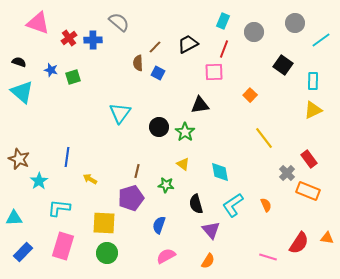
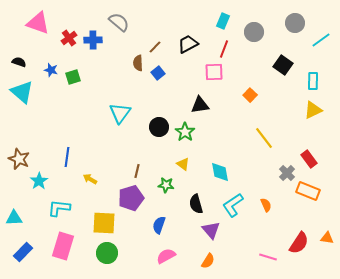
blue square at (158, 73): rotated 24 degrees clockwise
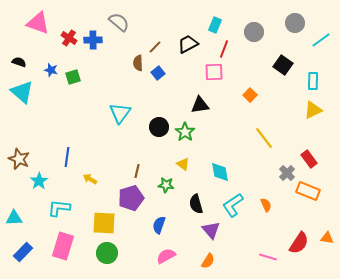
cyan rectangle at (223, 21): moved 8 px left, 4 px down
red cross at (69, 38): rotated 21 degrees counterclockwise
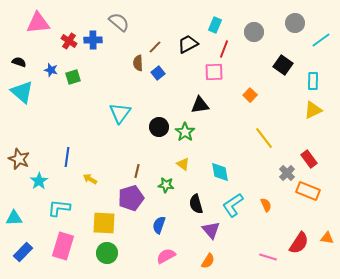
pink triangle at (38, 23): rotated 25 degrees counterclockwise
red cross at (69, 38): moved 3 px down
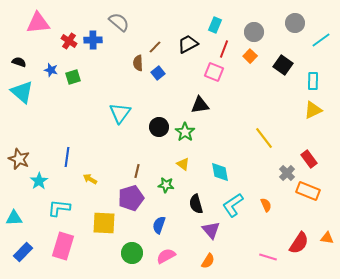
pink square at (214, 72): rotated 24 degrees clockwise
orange square at (250, 95): moved 39 px up
green circle at (107, 253): moved 25 px right
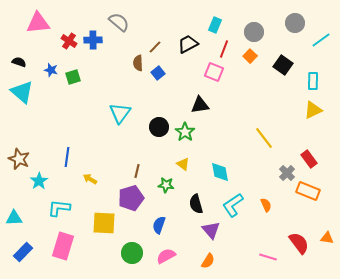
red semicircle at (299, 243): rotated 70 degrees counterclockwise
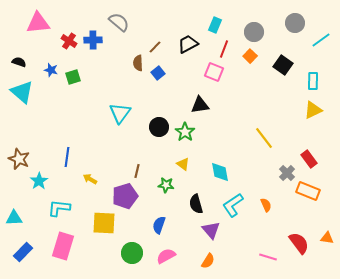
purple pentagon at (131, 198): moved 6 px left, 2 px up
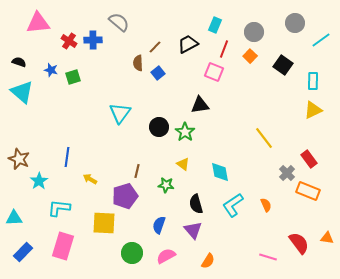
purple triangle at (211, 230): moved 18 px left
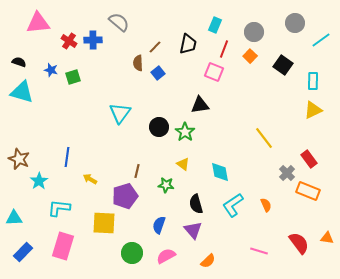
black trapezoid at (188, 44): rotated 130 degrees clockwise
cyan triangle at (22, 92): rotated 25 degrees counterclockwise
pink line at (268, 257): moved 9 px left, 6 px up
orange semicircle at (208, 261): rotated 14 degrees clockwise
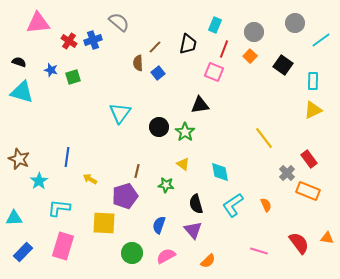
blue cross at (93, 40): rotated 18 degrees counterclockwise
